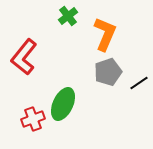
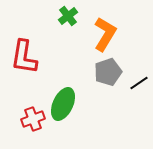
orange L-shape: rotated 8 degrees clockwise
red L-shape: rotated 30 degrees counterclockwise
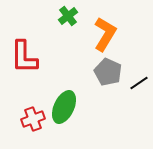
red L-shape: rotated 9 degrees counterclockwise
gray pentagon: rotated 28 degrees counterclockwise
green ellipse: moved 1 px right, 3 px down
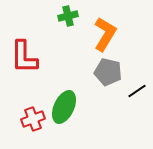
green cross: rotated 24 degrees clockwise
gray pentagon: rotated 12 degrees counterclockwise
black line: moved 2 px left, 8 px down
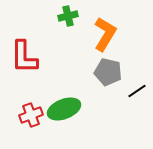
green ellipse: moved 2 px down; rotated 44 degrees clockwise
red cross: moved 2 px left, 4 px up
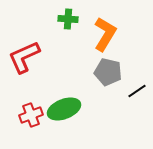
green cross: moved 3 px down; rotated 18 degrees clockwise
red L-shape: rotated 66 degrees clockwise
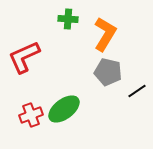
green ellipse: rotated 16 degrees counterclockwise
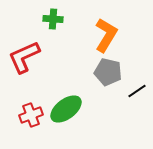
green cross: moved 15 px left
orange L-shape: moved 1 px right, 1 px down
green ellipse: moved 2 px right
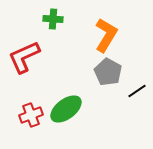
gray pentagon: rotated 16 degrees clockwise
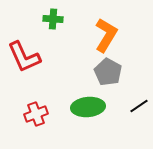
red L-shape: rotated 90 degrees counterclockwise
black line: moved 2 px right, 15 px down
green ellipse: moved 22 px right, 2 px up; rotated 32 degrees clockwise
red cross: moved 5 px right, 1 px up
